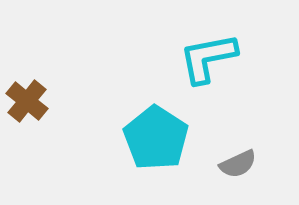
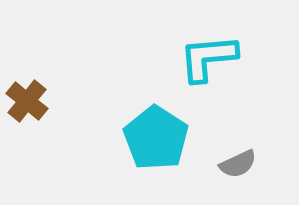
cyan L-shape: rotated 6 degrees clockwise
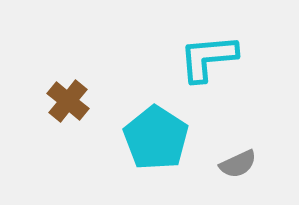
brown cross: moved 41 px right
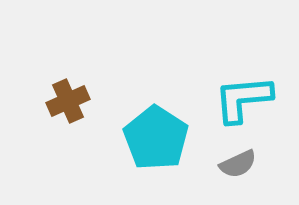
cyan L-shape: moved 35 px right, 41 px down
brown cross: rotated 27 degrees clockwise
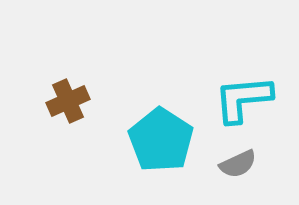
cyan pentagon: moved 5 px right, 2 px down
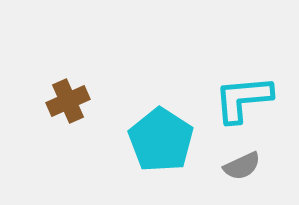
gray semicircle: moved 4 px right, 2 px down
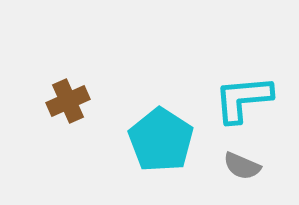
gray semicircle: rotated 48 degrees clockwise
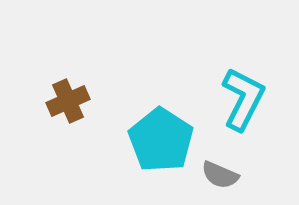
cyan L-shape: rotated 122 degrees clockwise
gray semicircle: moved 22 px left, 9 px down
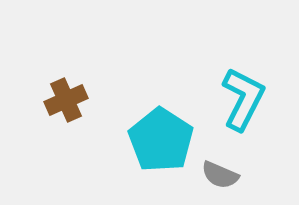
brown cross: moved 2 px left, 1 px up
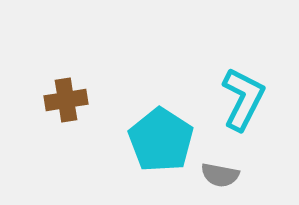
brown cross: rotated 15 degrees clockwise
gray semicircle: rotated 12 degrees counterclockwise
